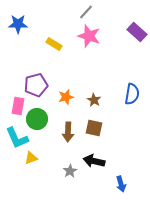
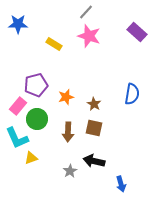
brown star: moved 4 px down
pink rectangle: rotated 30 degrees clockwise
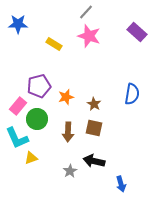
purple pentagon: moved 3 px right, 1 px down
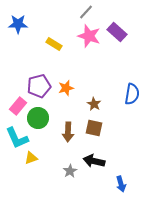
purple rectangle: moved 20 px left
orange star: moved 9 px up
green circle: moved 1 px right, 1 px up
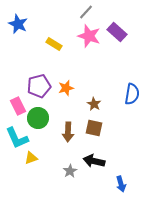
blue star: rotated 24 degrees clockwise
pink rectangle: rotated 66 degrees counterclockwise
